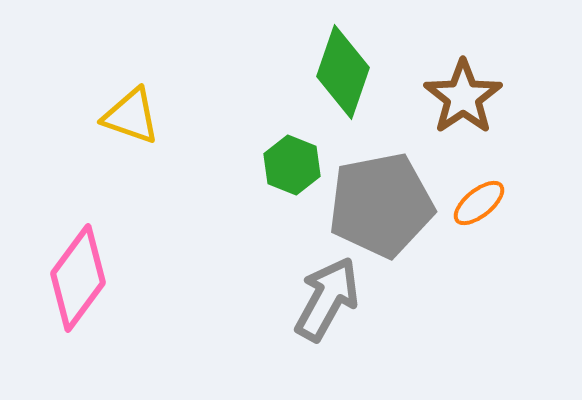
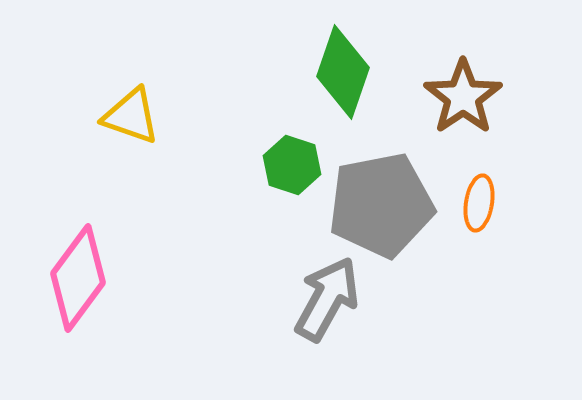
green hexagon: rotated 4 degrees counterclockwise
orange ellipse: rotated 42 degrees counterclockwise
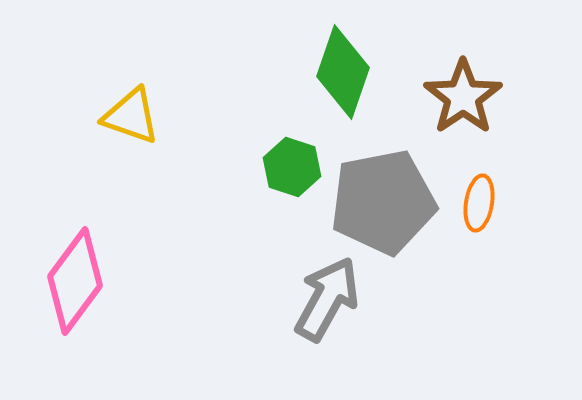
green hexagon: moved 2 px down
gray pentagon: moved 2 px right, 3 px up
pink diamond: moved 3 px left, 3 px down
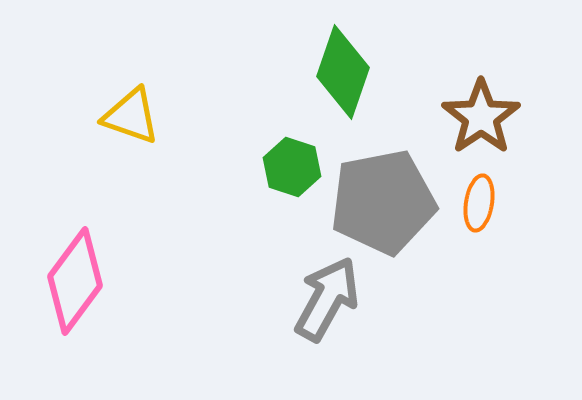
brown star: moved 18 px right, 20 px down
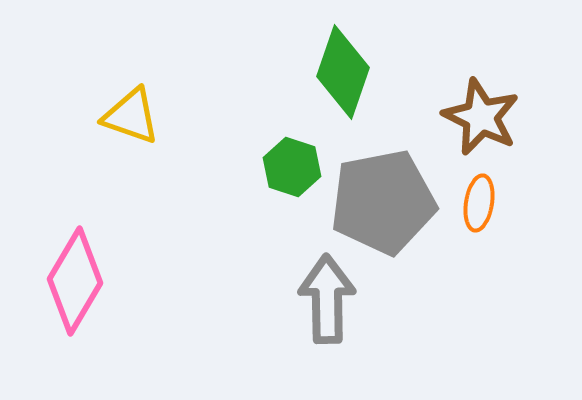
brown star: rotated 12 degrees counterclockwise
pink diamond: rotated 6 degrees counterclockwise
gray arrow: rotated 30 degrees counterclockwise
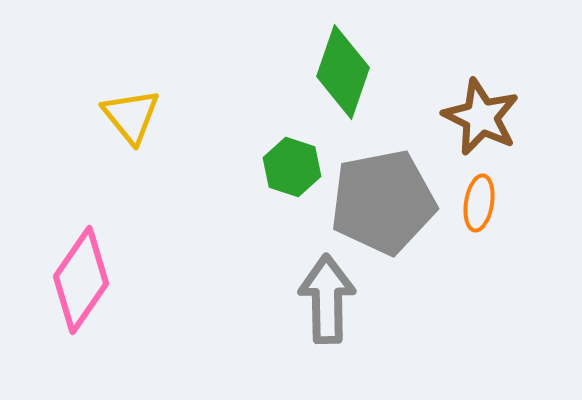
yellow triangle: rotated 32 degrees clockwise
pink diamond: moved 6 px right, 1 px up; rotated 4 degrees clockwise
